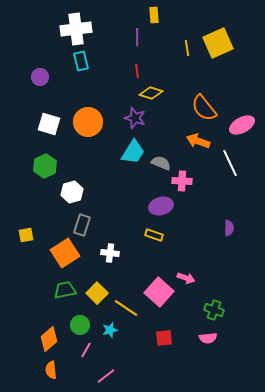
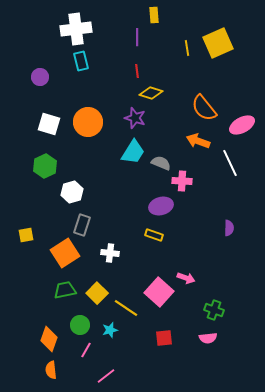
orange diamond at (49, 339): rotated 30 degrees counterclockwise
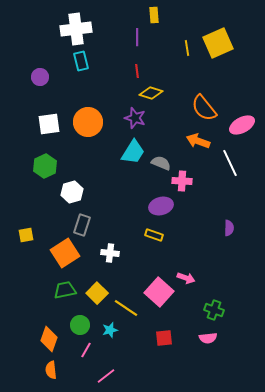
white square at (49, 124): rotated 25 degrees counterclockwise
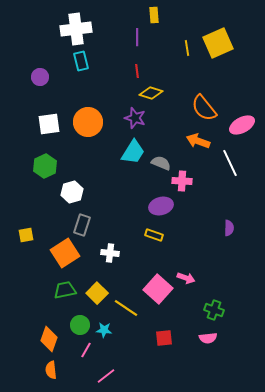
pink square at (159, 292): moved 1 px left, 3 px up
cyan star at (110, 330): moved 6 px left; rotated 21 degrees clockwise
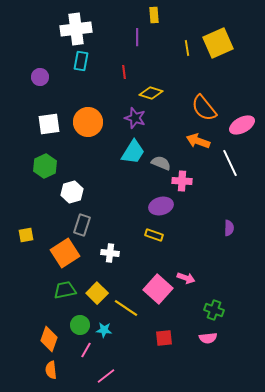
cyan rectangle at (81, 61): rotated 24 degrees clockwise
red line at (137, 71): moved 13 px left, 1 px down
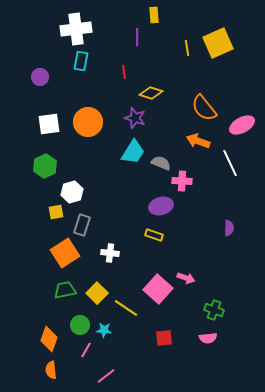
yellow square at (26, 235): moved 30 px right, 23 px up
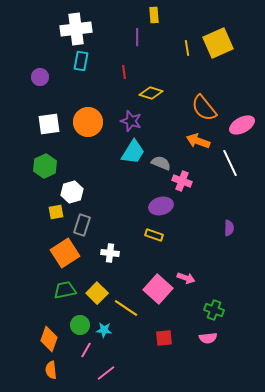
purple star at (135, 118): moved 4 px left, 3 px down
pink cross at (182, 181): rotated 18 degrees clockwise
pink line at (106, 376): moved 3 px up
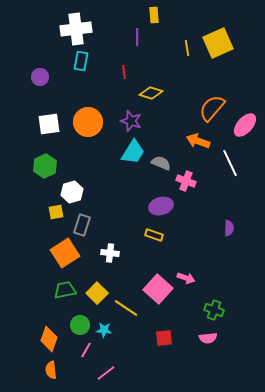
orange semicircle at (204, 108): moved 8 px right; rotated 80 degrees clockwise
pink ellipse at (242, 125): moved 3 px right; rotated 20 degrees counterclockwise
pink cross at (182, 181): moved 4 px right
